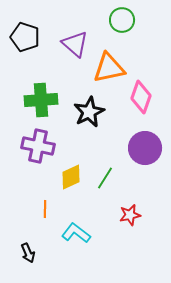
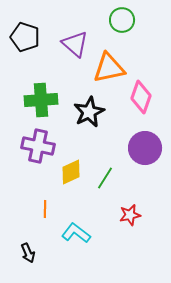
yellow diamond: moved 5 px up
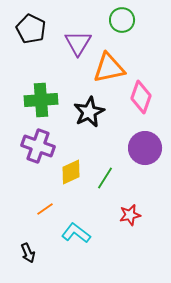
black pentagon: moved 6 px right, 8 px up; rotated 8 degrees clockwise
purple triangle: moved 3 px right, 1 px up; rotated 20 degrees clockwise
purple cross: rotated 8 degrees clockwise
orange line: rotated 54 degrees clockwise
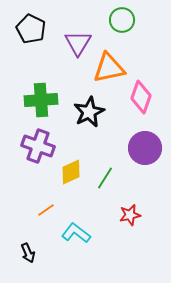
orange line: moved 1 px right, 1 px down
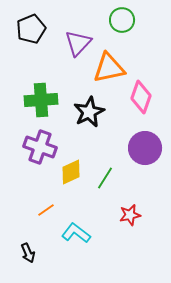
black pentagon: rotated 24 degrees clockwise
purple triangle: rotated 12 degrees clockwise
purple cross: moved 2 px right, 1 px down
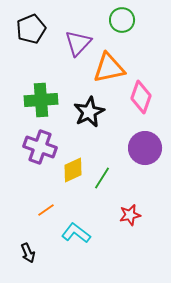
yellow diamond: moved 2 px right, 2 px up
green line: moved 3 px left
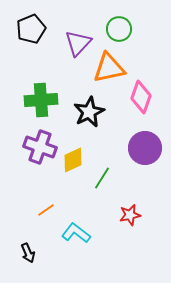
green circle: moved 3 px left, 9 px down
yellow diamond: moved 10 px up
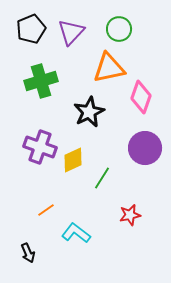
purple triangle: moved 7 px left, 11 px up
green cross: moved 19 px up; rotated 12 degrees counterclockwise
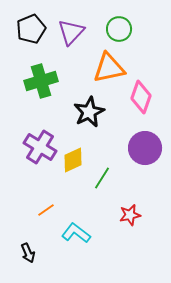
purple cross: rotated 12 degrees clockwise
